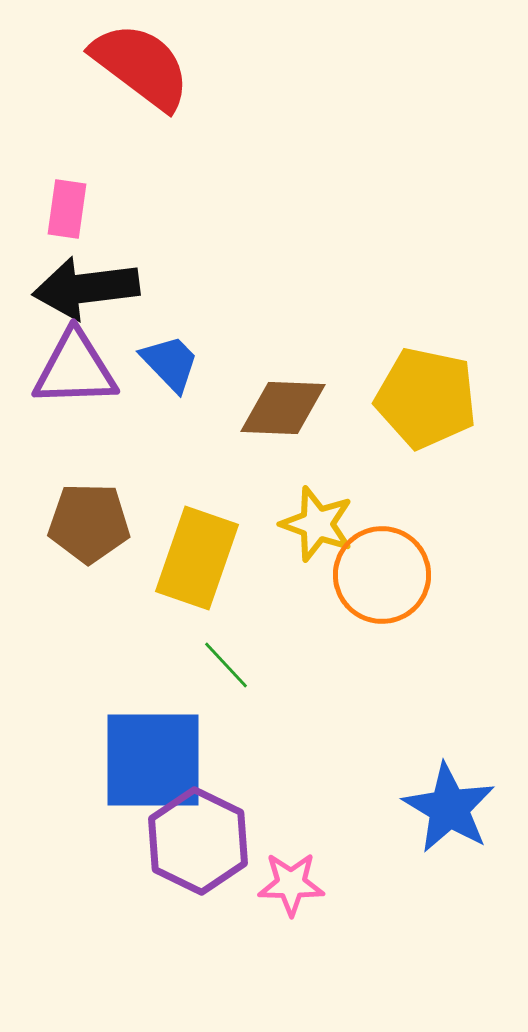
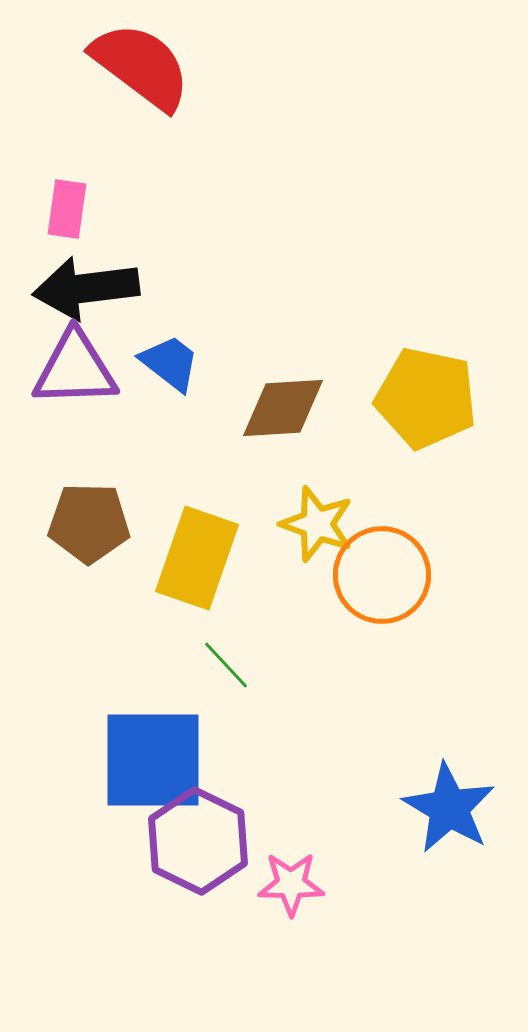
blue trapezoid: rotated 8 degrees counterclockwise
brown diamond: rotated 6 degrees counterclockwise
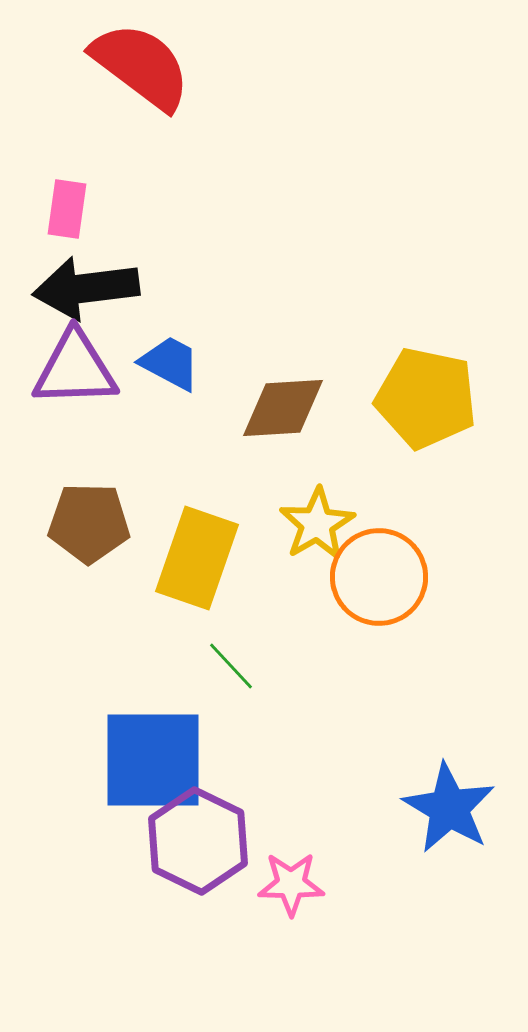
blue trapezoid: rotated 10 degrees counterclockwise
yellow star: rotated 22 degrees clockwise
orange circle: moved 3 px left, 2 px down
green line: moved 5 px right, 1 px down
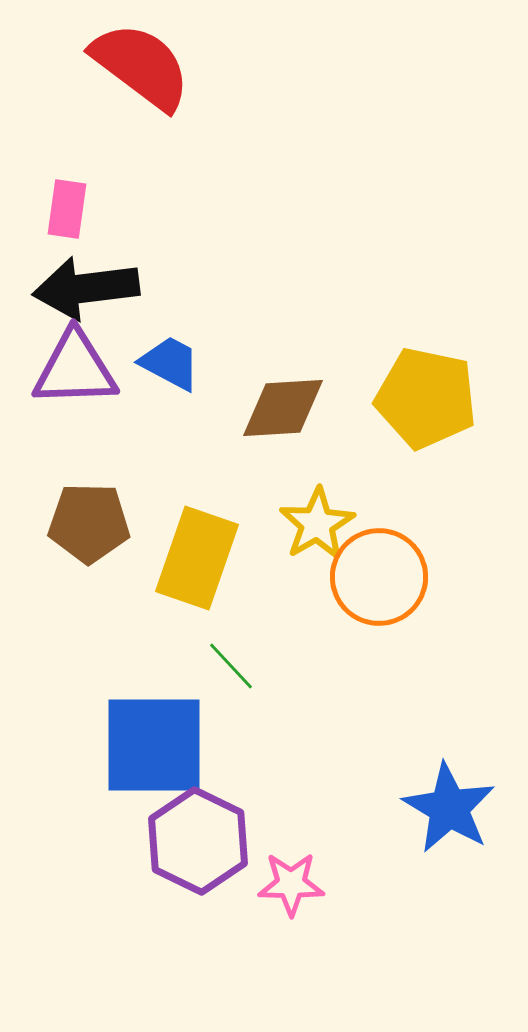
blue square: moved 1 px right, 15 px up
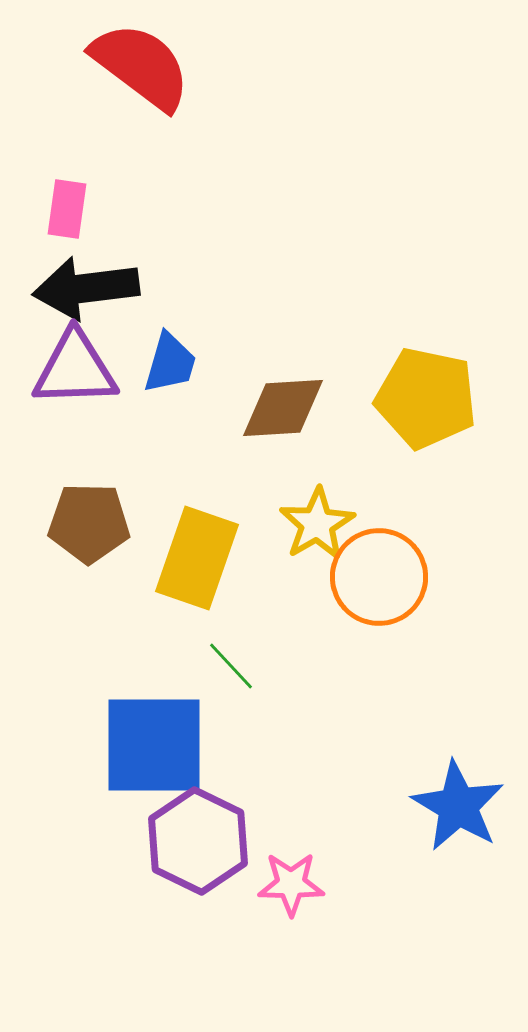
blue trapezoid: rotated 78 degrees clockwise
blue star: moved 9 px right, 2 px up
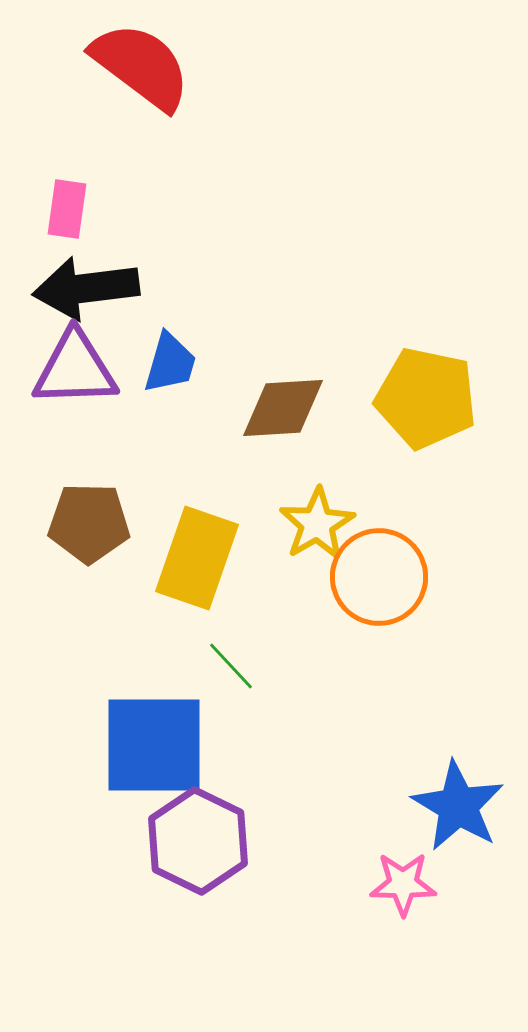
pink star: moved 112 px right
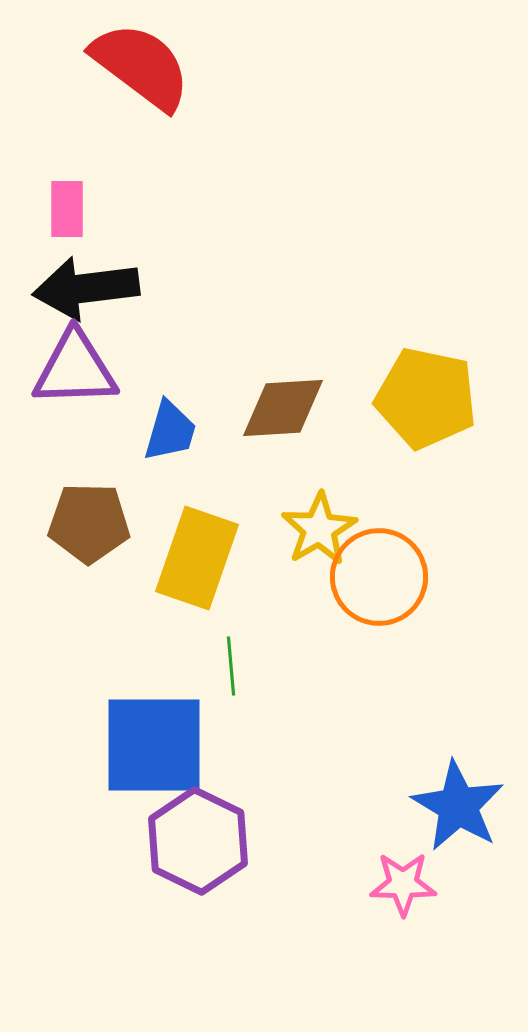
pink rectangle: rotated 8 degrees counterclockwise
blue trapezoid: moved 68 px down
yellow star: moved 2 px right, 5 px down
green line: rotated 38 degrees clockwise
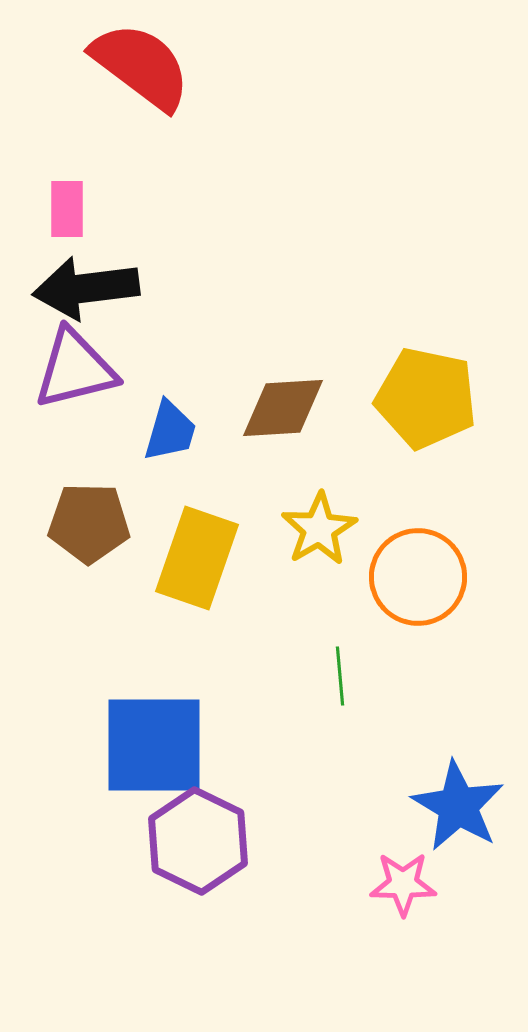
purple triangle: rotated 12 degrees counterclockwise
orange circle: moved 39 px right
green line: moved 109 px right, 10 px down
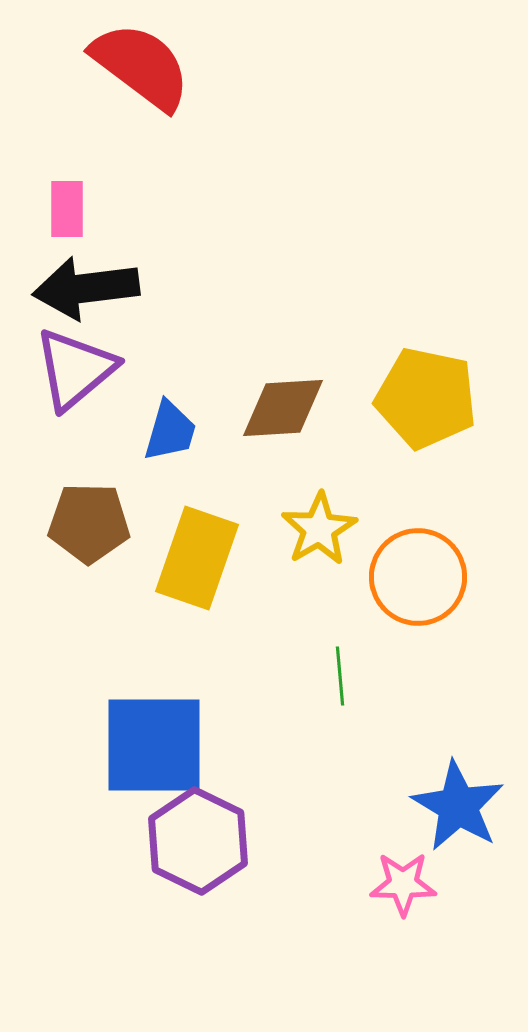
purple triangle: rotated 26 degrees counterclockwise
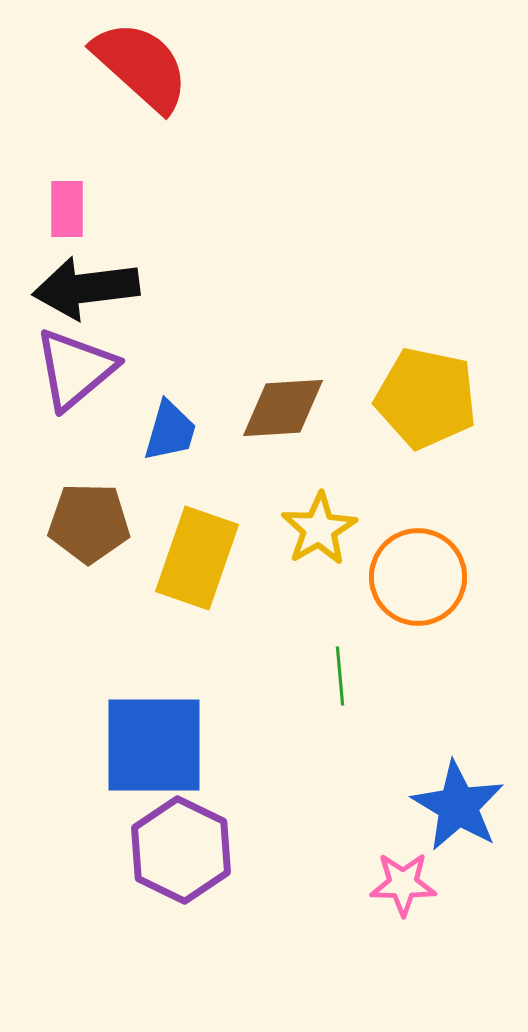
red semicircle: rotated 5 degrees clockwise
purple hexagon: moved 17 px left, 9 px down
